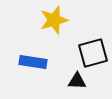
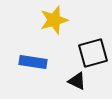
black triangle: rotated 24 degrees clockwise
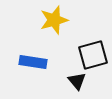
black square: moved 2 px down
black triangle: rotated 24 degrees clockwise
